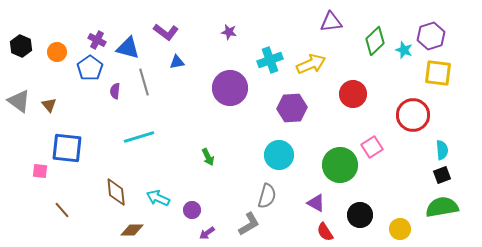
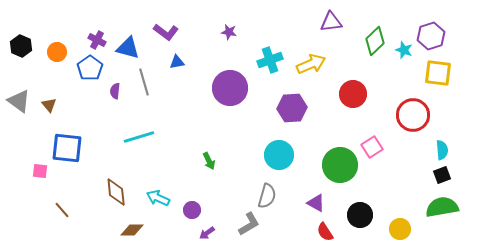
green arrow at (208, 157): moved 1 px right, 4 px down
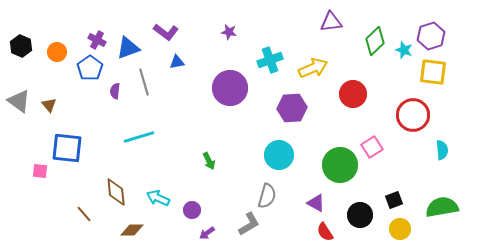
blue triangle at (128, 48): rotated 35 degrees counterclockwise
yellow arrow at (311, 64): moved 2 px right, 4 px down
yellow square at (438, 73): moved 5 px left, 1 px up
black square at (442, 175): moved 48 px left, 25 px down
brown line at (62, 210): moved 22 px right, 4 px down
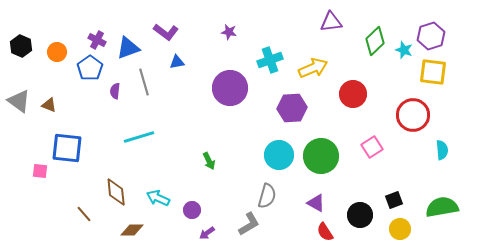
brown triangle at (49, 105): rotated 28 degrees counterclockwise
green circle at (340, 165): moved 19 px left, 9 px up
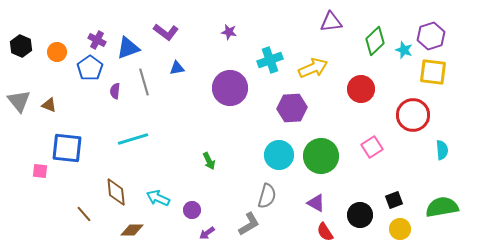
blue triangle at (177, 62): moved 6 px down
red circle at (353, 94): moved 8 px right, 5 px up
gray triangle at (19, 101): rotated 15 degrees clockwise
cyan line at (139, 137): moved 6 px left, 2 px down
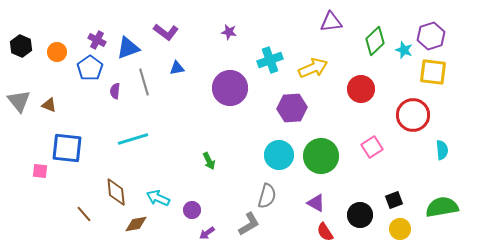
brown diamond at (132, 230): moved 4 px right, 6 px up; rotated 10 degrees counterclockwise
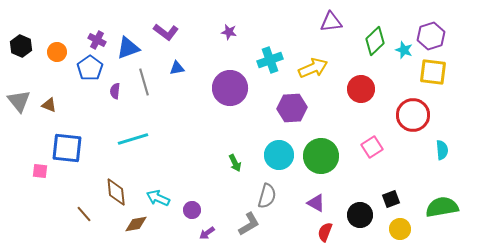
green arrow at (209, 161): moved 26 px right, 2 px down
black square at (394, 200): moved 3 px left, 1 px up
red semicircle at (325, 232): rotated 54 degrees clockwise
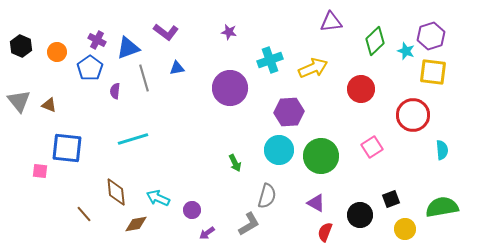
cyan star at (404, 50): moved 2 px right, 1 px down
gray line at (144, 82): moved 4 px up
purple hexagon at (292, 108): moved 3 px left, 4 px down
cyan circle at (279, 155): moved 5 px up
yellow circle at (400, 229): moved 5 px right
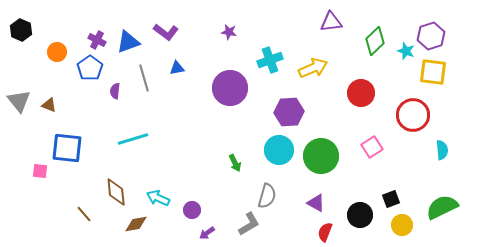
black hexagon at (21, 46): moved 16 px up
blue triangle at (128, 48): moved 6 px up
red circle at (361, 89): moved 4 px down
green semicircle at (442, 207): rotated 16 degrees counterclockwise
yellow circle at (405, 229): moved 3 px left, 4 px up
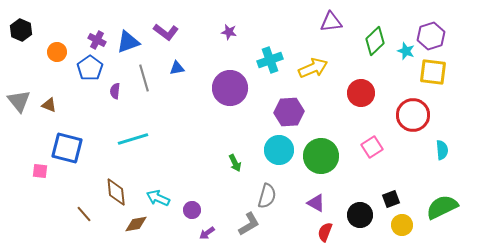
blue square at (67, 148): rotated 8 degrees clockwise
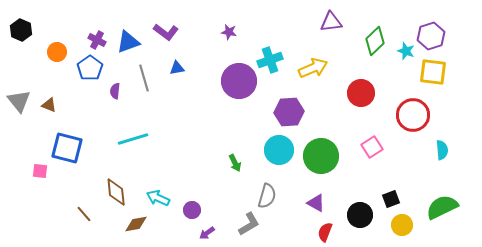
purple circle at (230, 88): moved 9 px right, 7 px up
